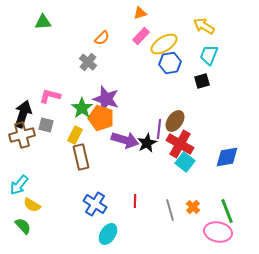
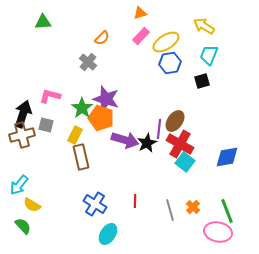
yellow ellipse: moved 2 px right, 2 px up
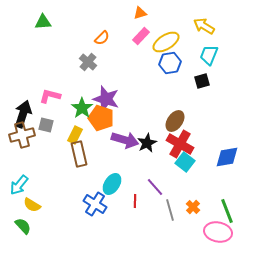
purple line: moved 4 px left, 58 px down; rotated 48 degrees counterclockwise
brown rectangle: moved 2 px left, 3 px up
cyan ellipse: moved 4 px right, 50 px up
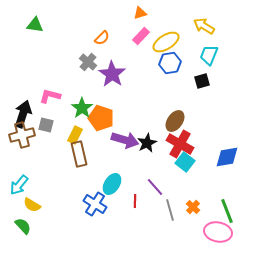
green triangle: moved 8 px left, 3 px down; rotated 12 degrees clockwise
purple star: moved 6 px right, 25 px up; rotated 16 degrees clockwise
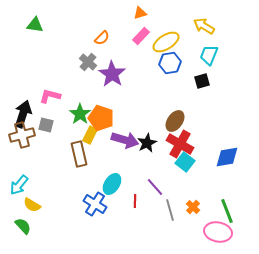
green star: moved 2 px left, 6 px down
yellow rectangle: moved 15 px right
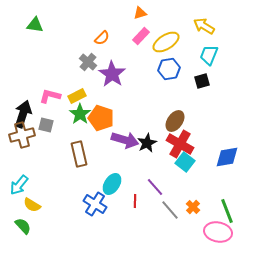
blue hexagon: moved 1 px left, 6 px down
yellow rectangle: moved 13 px left, 39 px up; rotated 36 degrees clockwise
gray line: rotated 25 degrees counterclockwise
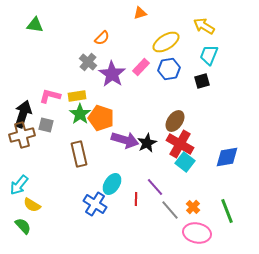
pink rectangle: moved 31 px down
yellow rectangle: rotated 18 degrees clockwise
red line: moved 1 px right, 2 px up
pink ellipse: moved 21 px left, 1 px down
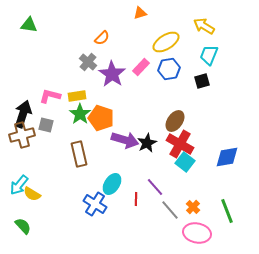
green triangle: moved 6 px left
yellow semicircle: moved 11 px up
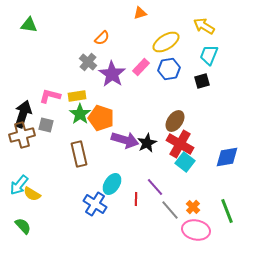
pink ellipse: moved 1 px left, 3 px up
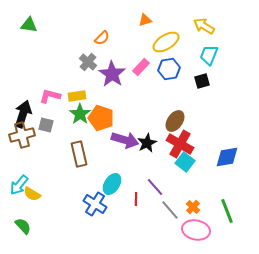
orange triangle: moved 5 px right, 7 px down
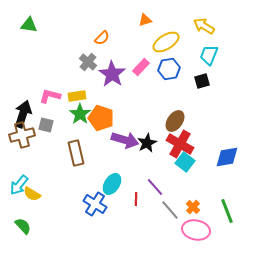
brown rectangle: moved 3 px left, 1 px up
